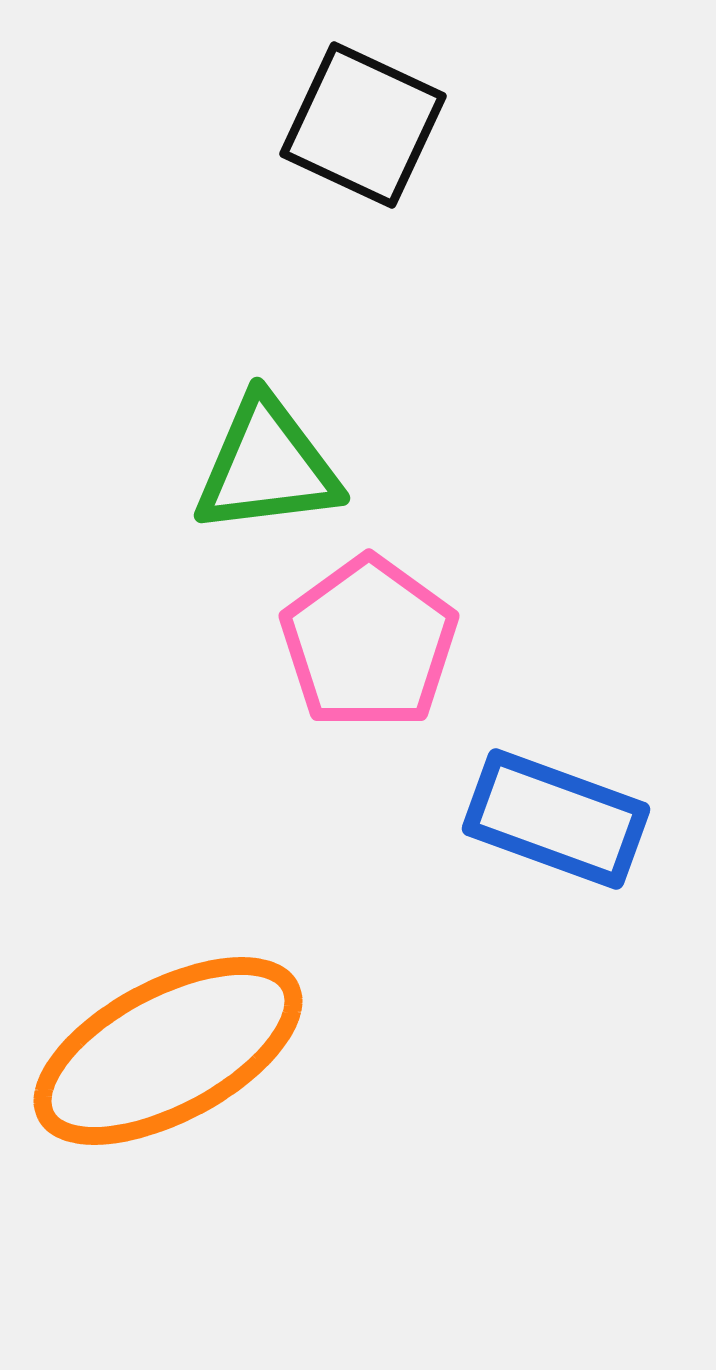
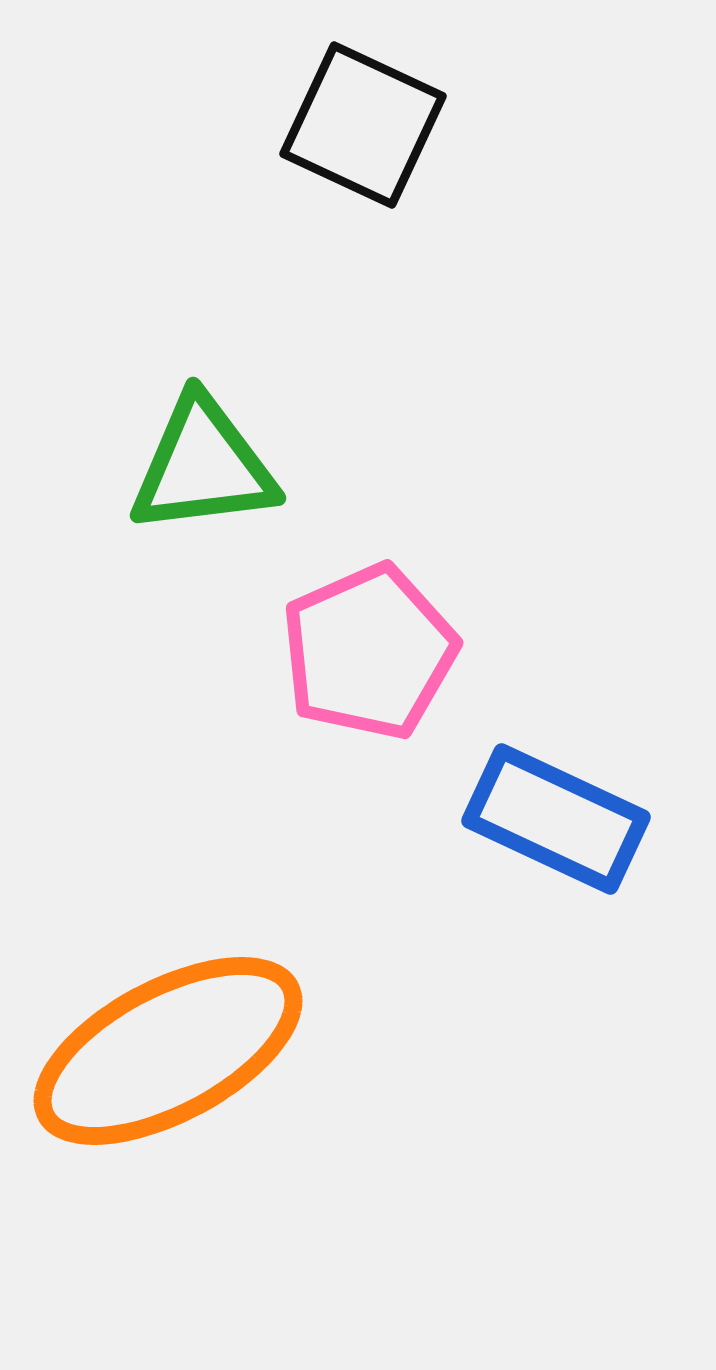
green triangle: moved 64 px left
pink pentagon: moved 9 px down; rotated 12 degrees clockwise
blue rectangle: rotated 5 degrees clockwise
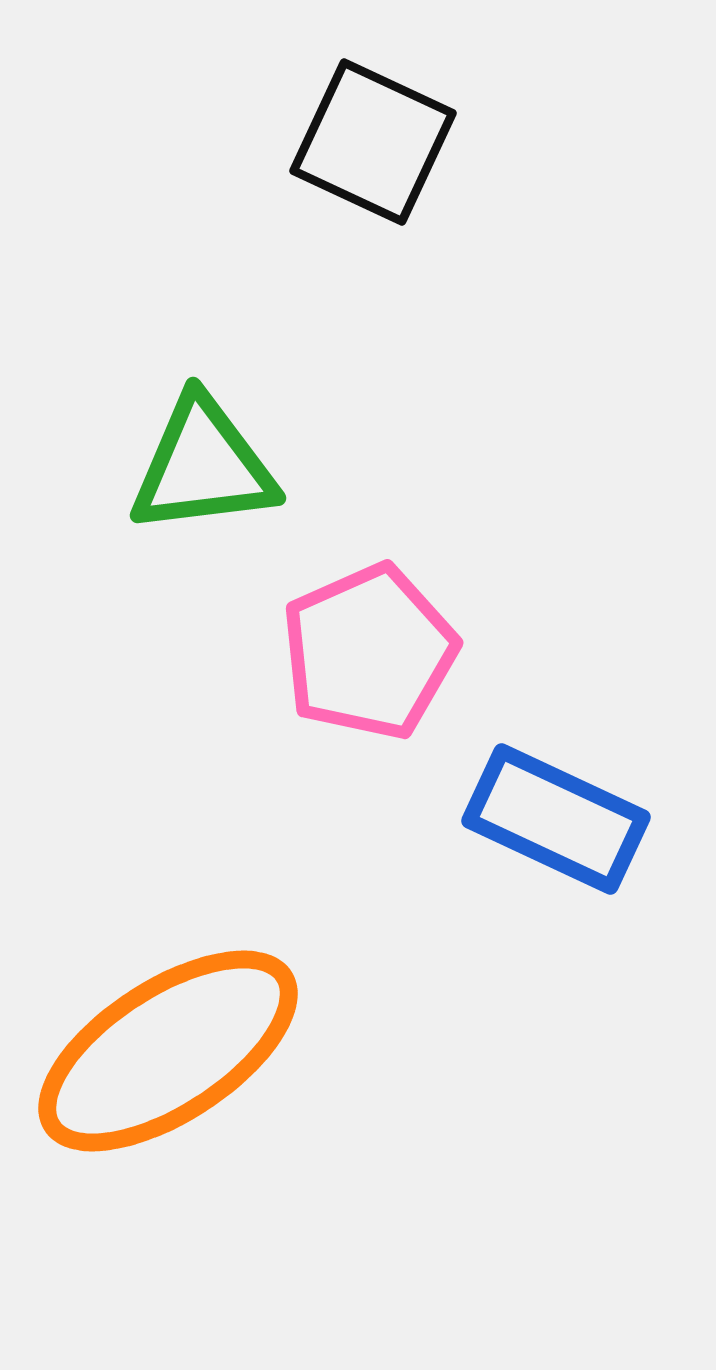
black square: moved 10 px right, 17 px down
orange ellipse: rotated 5 degrees counterclockwise
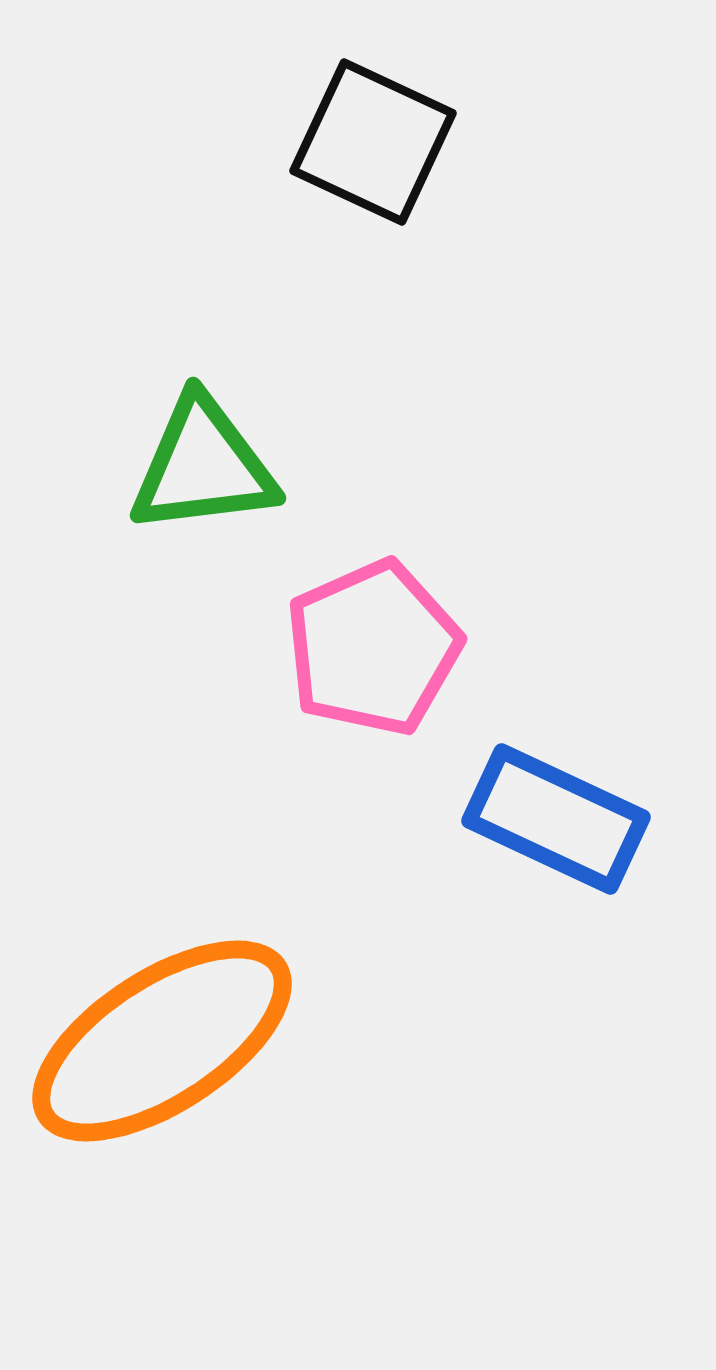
pink pentagon: moved 4 px right, 4 px up
orange ellipse: moved 6 px left, 10 px up
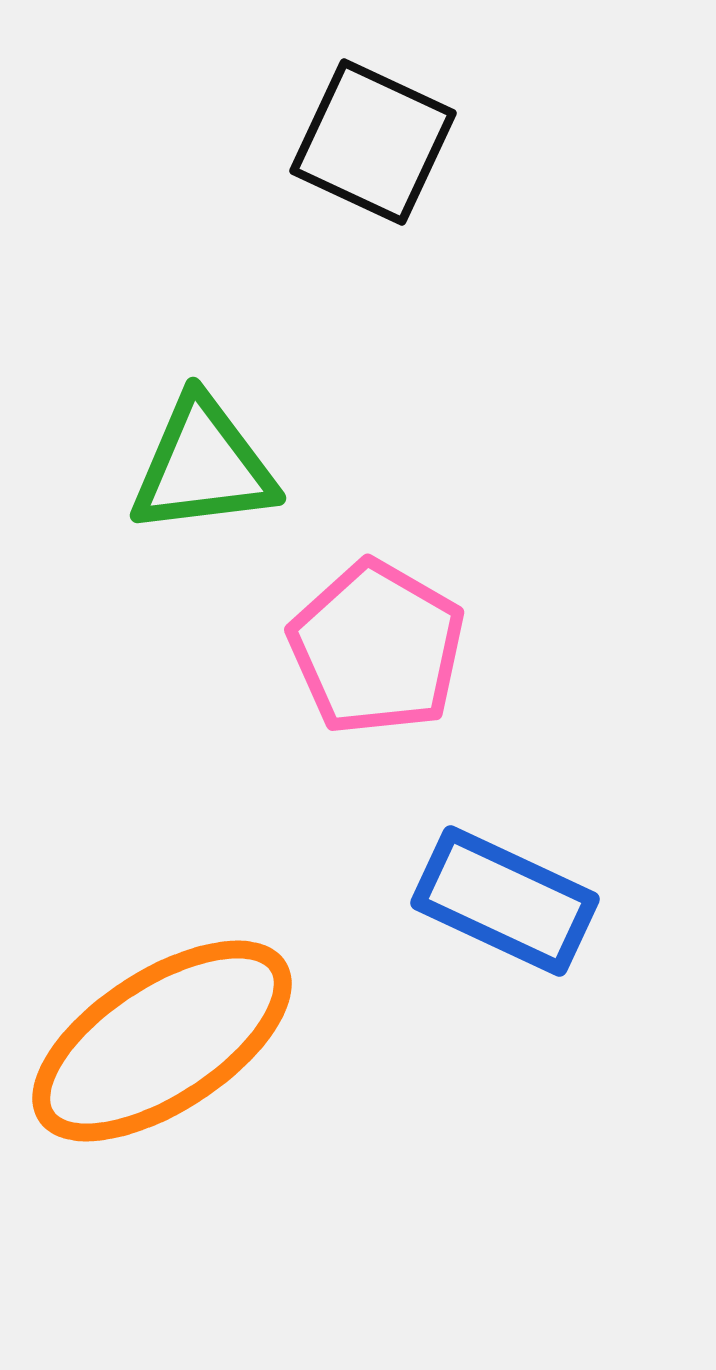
pink pentagon: moved 4 px right; rotated 18 degrees counterclockwise
blue rectangle: moved 51 px left, 82 px down
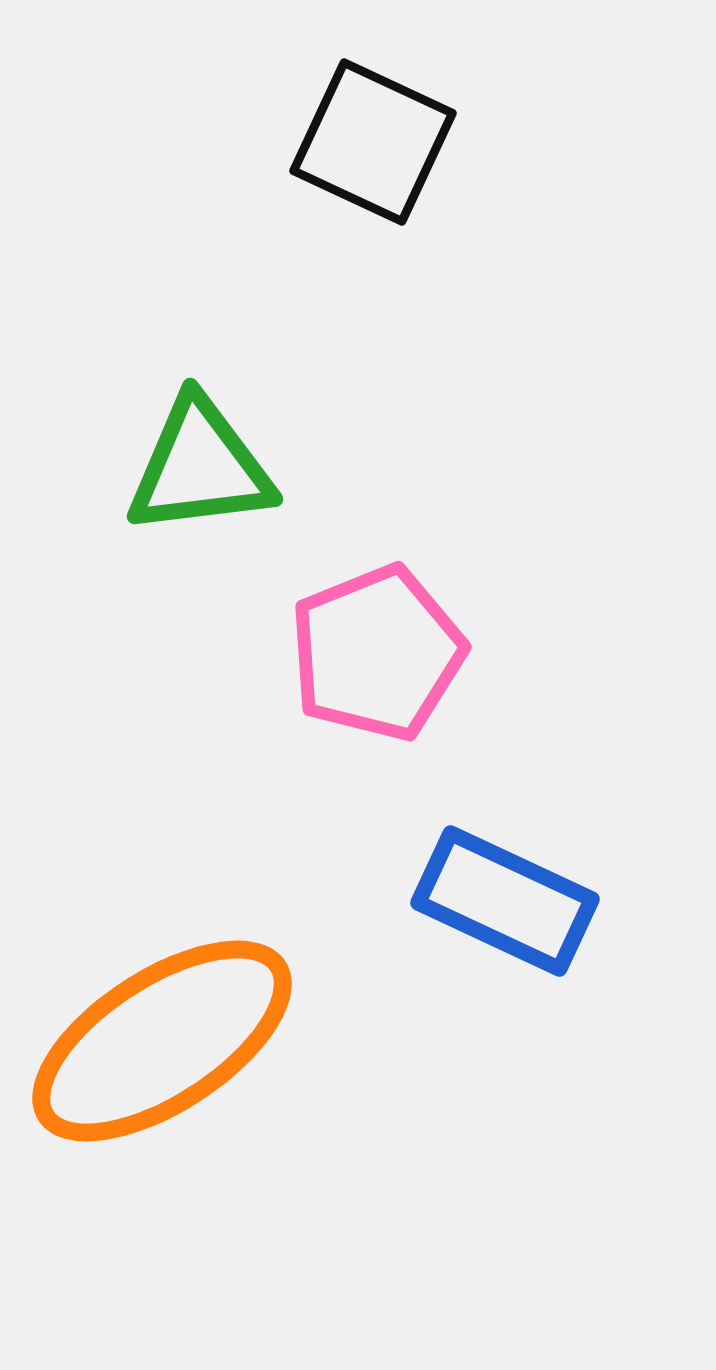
green triangle: moved 3 px left, 1 px down
pink pentagon: moved 5 px down; rotated 20 degrees clockwise
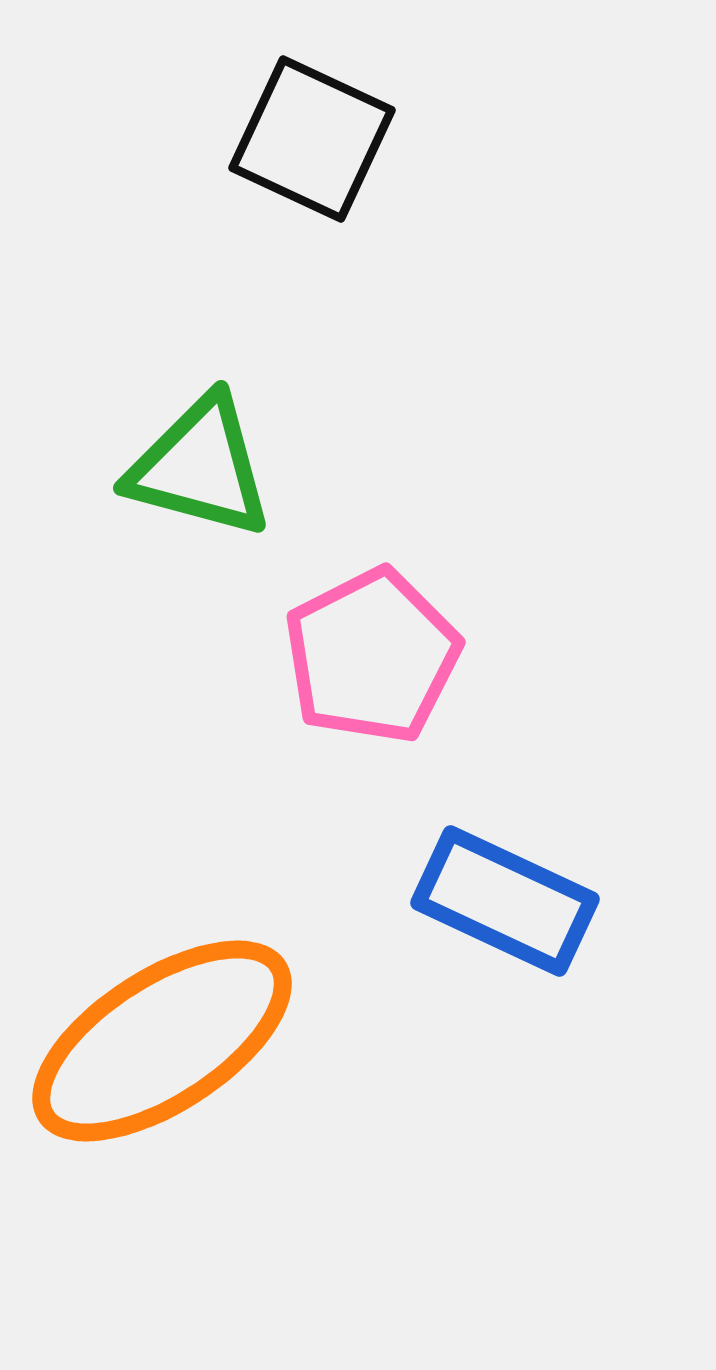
black square: moved 61 px left, 3 px up
green triangle: rotated 22 degrees clockwise
pink pentagon: moved 5 px left, 3 px down; rotated 5 degrees counterclockwise
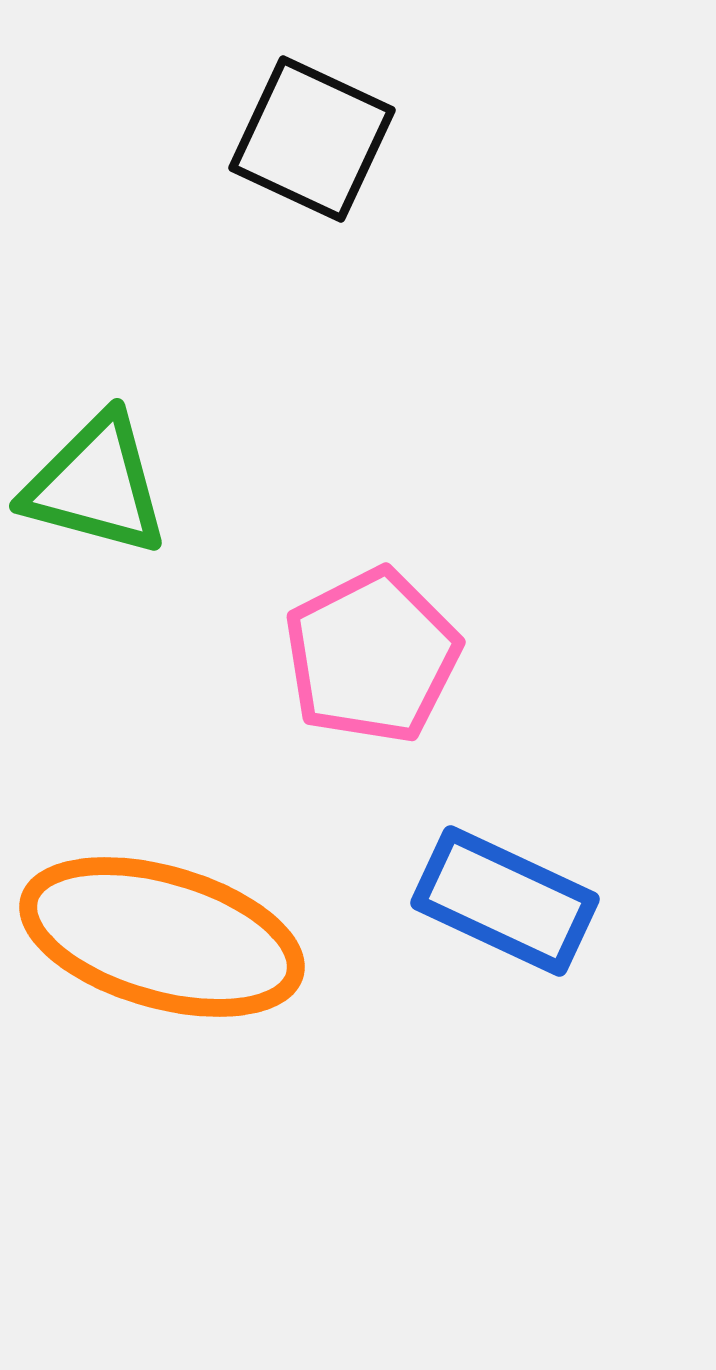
green triangle: moved 104 px left, 18 px down
orange ellipse: moved 104 px up; rotated 49 degrees clockwise
